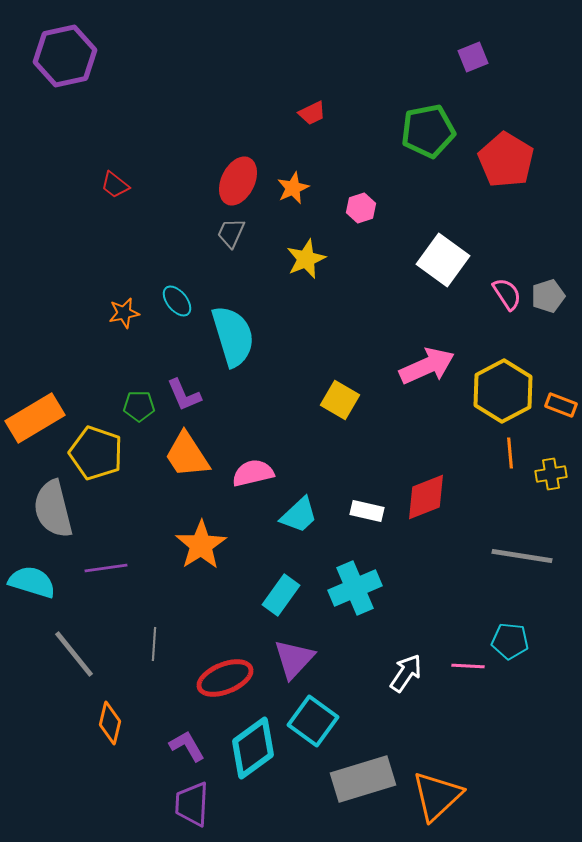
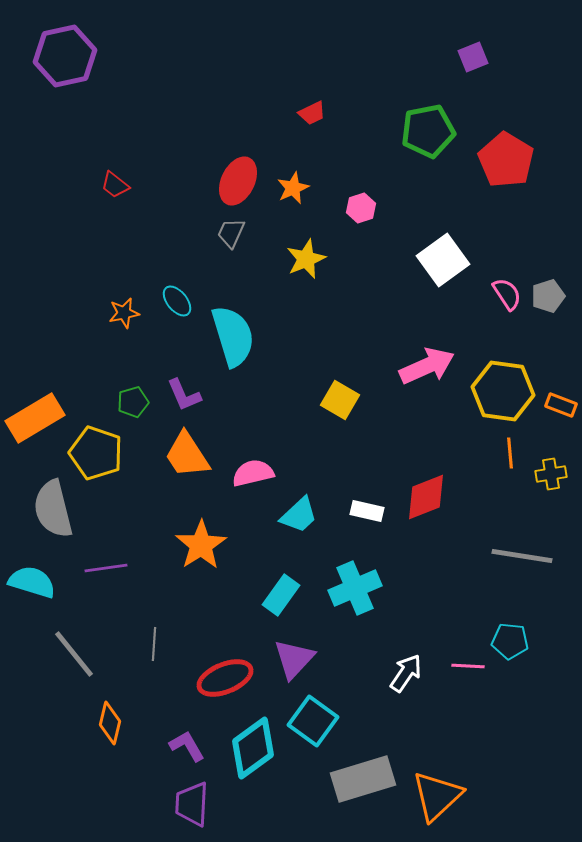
white square at (443, 260): rotated 18 degrees clockwise
yellow hexagon at (503, 391): rotated 24 degrees counterclockwise
green pentagon at (139, 406): moved 6 px left, 4 px up; rotated 16 degrees counterclockwise
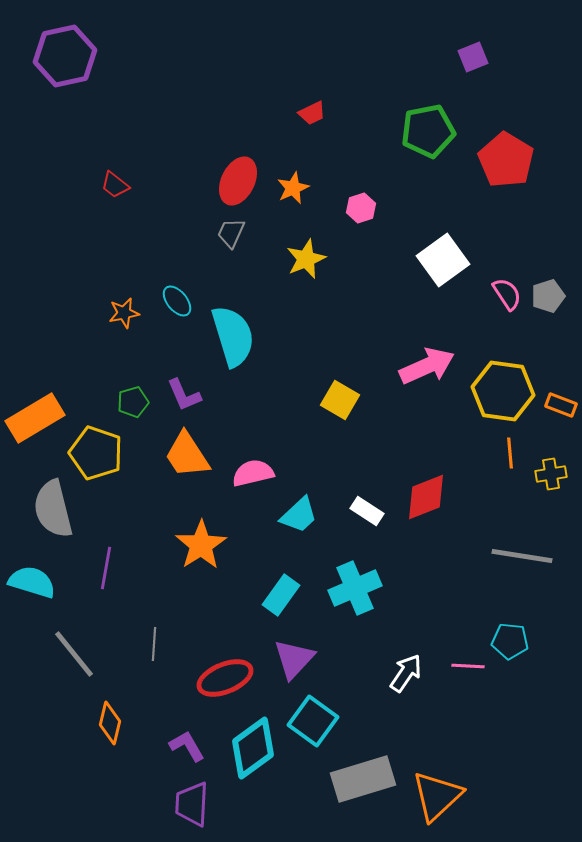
white rectangle at (367, 511): rotated 20 degrees clockwise
purple line at (106, 568): rotated 72 degrees counterclockwise
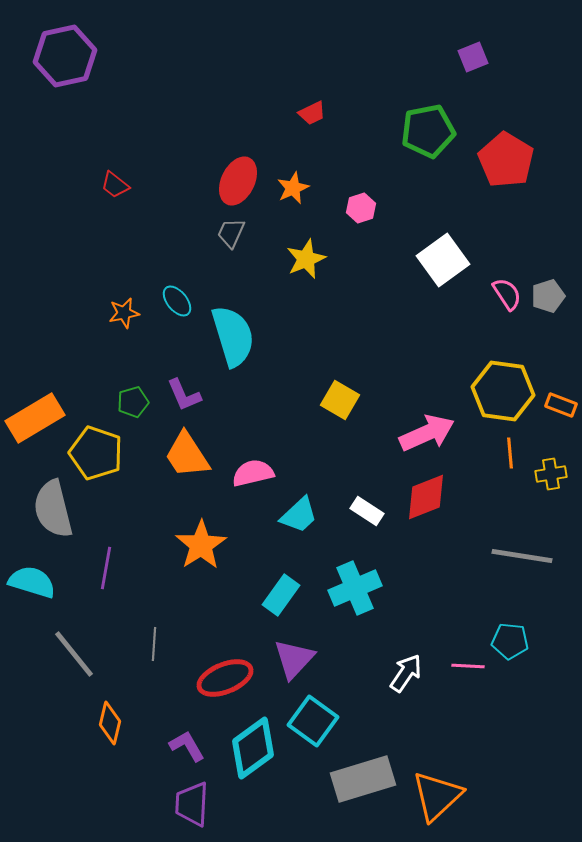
pink arrow at (427, 366): moved 67 px down
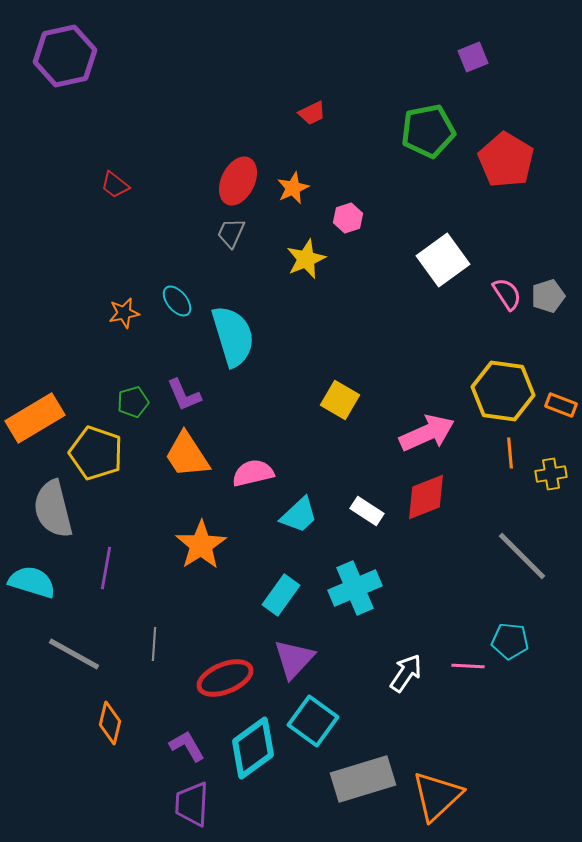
pink hexagon at (361, 208): moved 13 px left, 10 px down
gray line at (522, 556): rotated 36 degrees clockwise
gray line at (74, 654): rotated 22 degrees counterclockwise
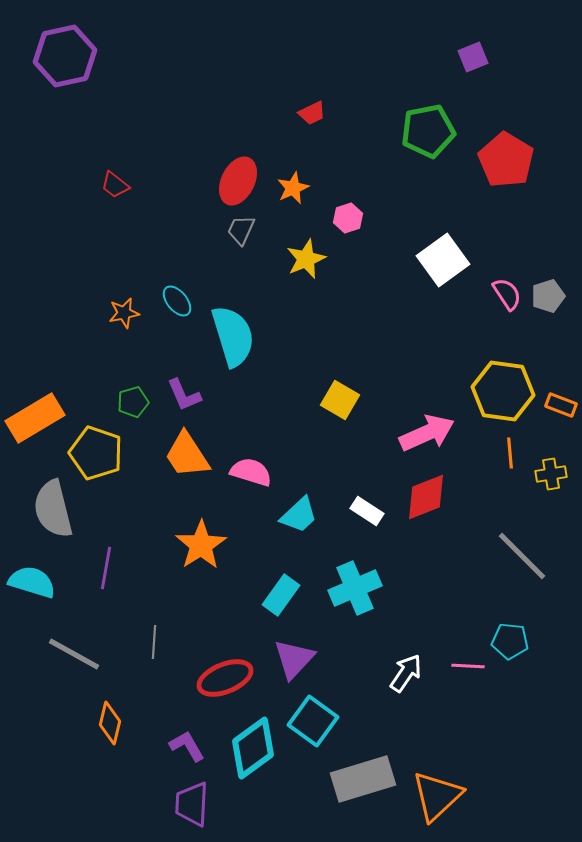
gray trapezoid at (231, 233): moved 10 px right, 3 px up
pink semicircle at (253, 473): moved 2 px left, 1 px up; rotated 30 degrees clockwise
gray line at (154, 644): moved 2 px up
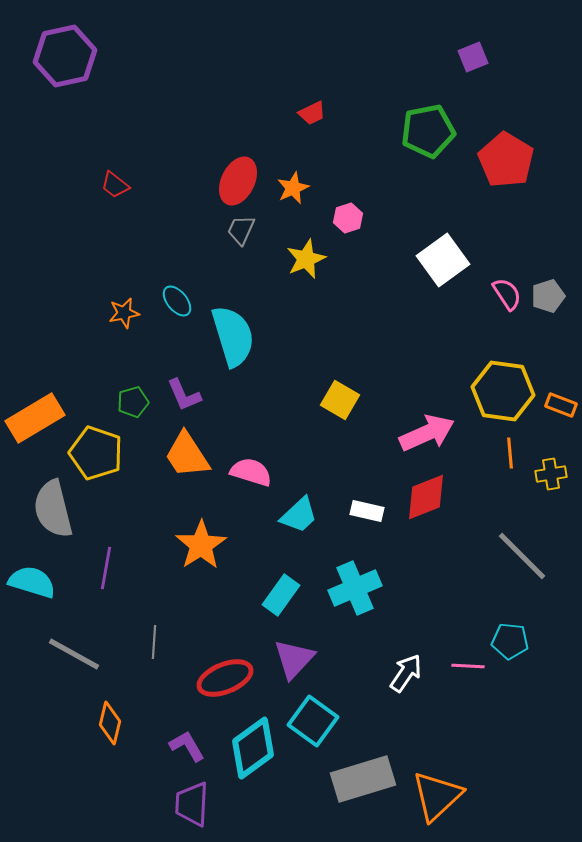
white rectangle at (367, 511): rotated 20 degrees counterclockwise
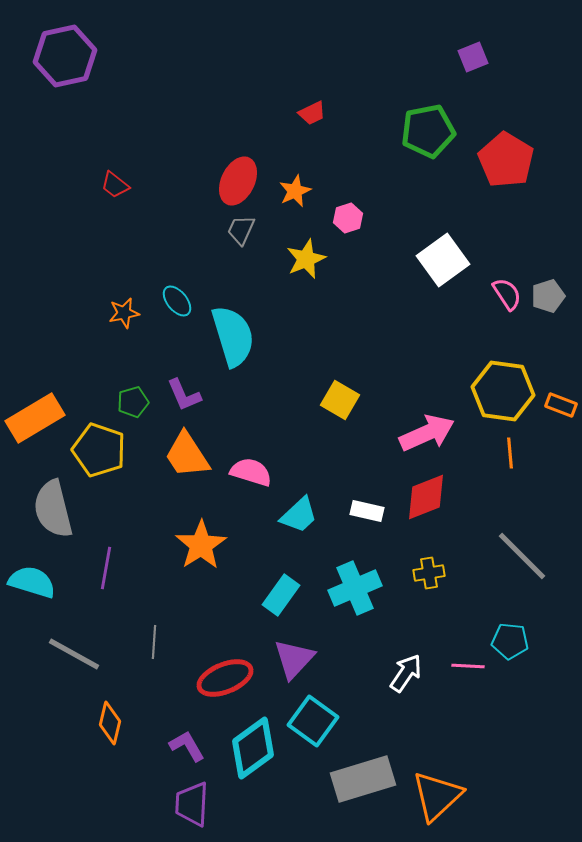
orange star at (293, 188): moved 2 px right, 3 px down
yellow pentagon at (96, 453): moved 3 px right, 3 px up
yellow cross at (551, 474): moved 122 px left, 99 px down
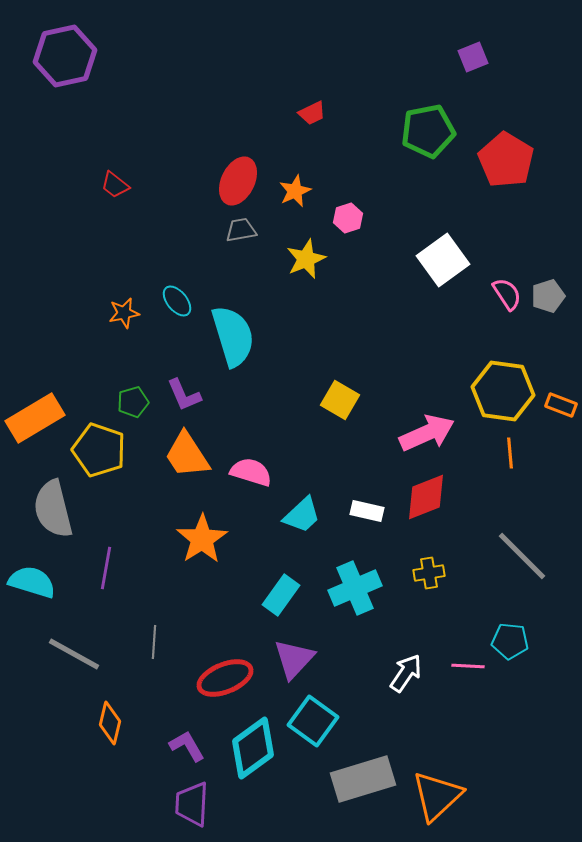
gray trapezoid at (241, 230): rotated 56 degrees clockwise
cyan trapezoid at (299, 515): moved 3 px right
orange star at (201, 545): moved 1 px right, 6 px up
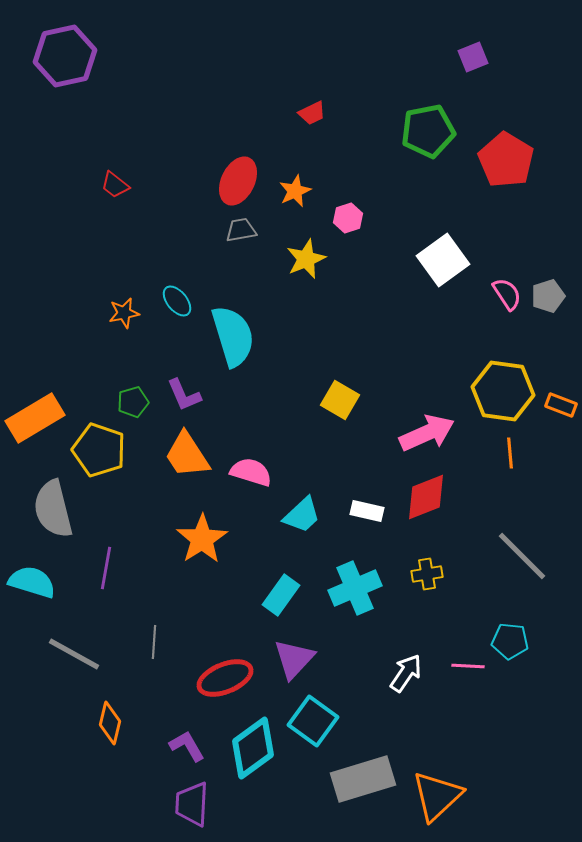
yellow cross at (429, 573): moved 2 px left, 1 px down
